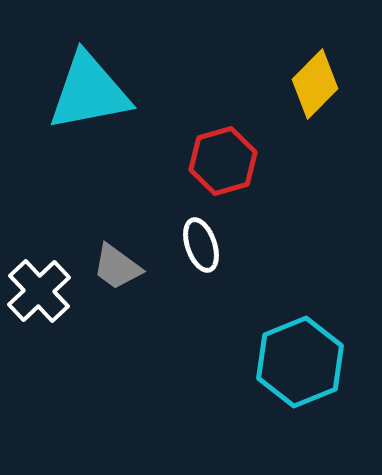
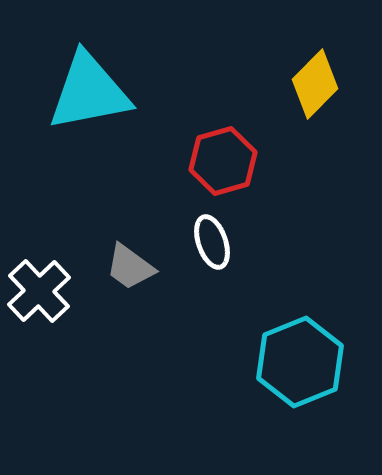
white ellipse: moved 11 px right, 3 px up
gray trapezoid: moved 13 px right
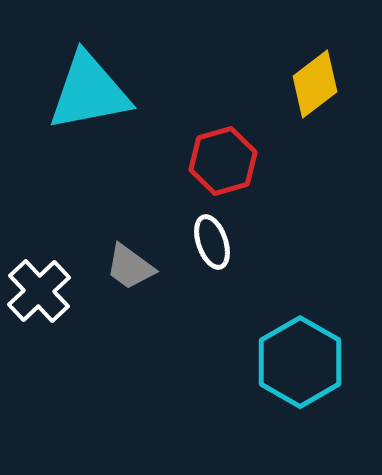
yellow diamond: rotated 8 degrees clockwise
cyan hexagon: rotated 8 degrees counterclockwise
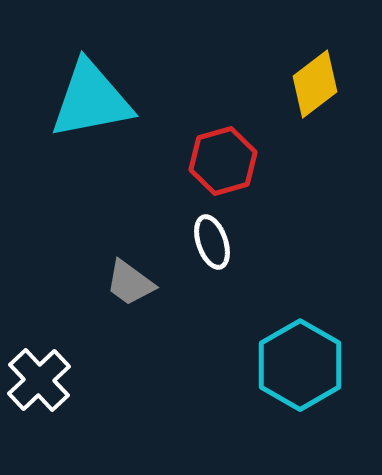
cyan triangle: moved 2 px right, 8 px down
gray trapezoid: moved 16 px down
white cross: moved 89 px down
cyan hexagon: moved 3 px down
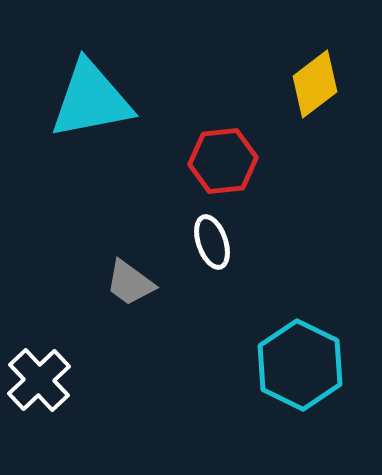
red hexagon: rotated 10 degrees clockwise
cyan hexagon: rotated 4 degrees counterclockwise
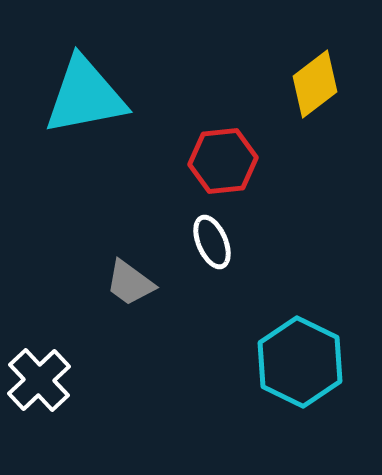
cyan triangle: moved 6 px left, 4 px up
white ellipse: rotated 4 degrees counterclockwise
cyan hexagon: moved 3 px up
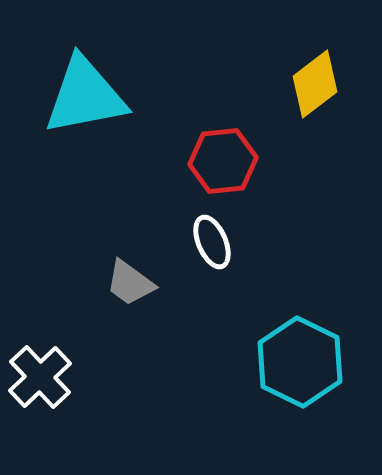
white cross: moved 1 px right, 3 px up
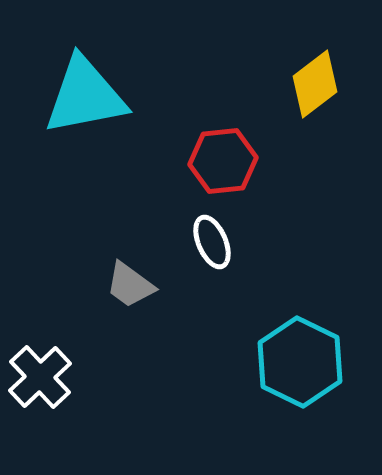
gray trapezoid: moved 2 px down
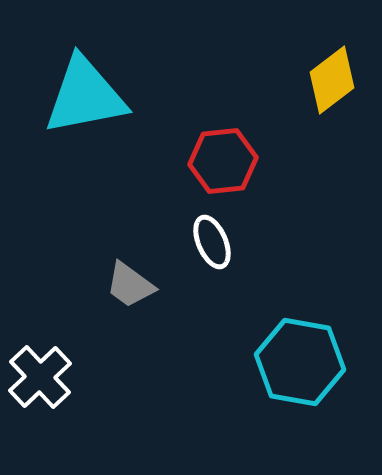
yellow diamond: moved 17 px right, 4 px up
cyan hexagon: rotated 16 degrees counterclockwise
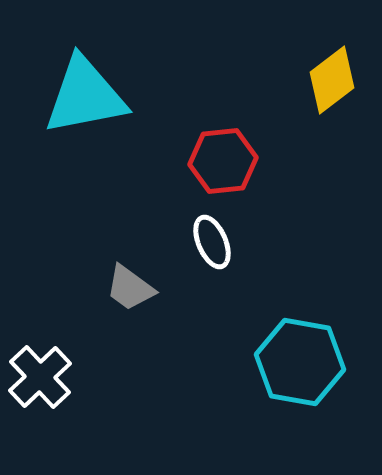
gray trapezoid: moved 3 px down
